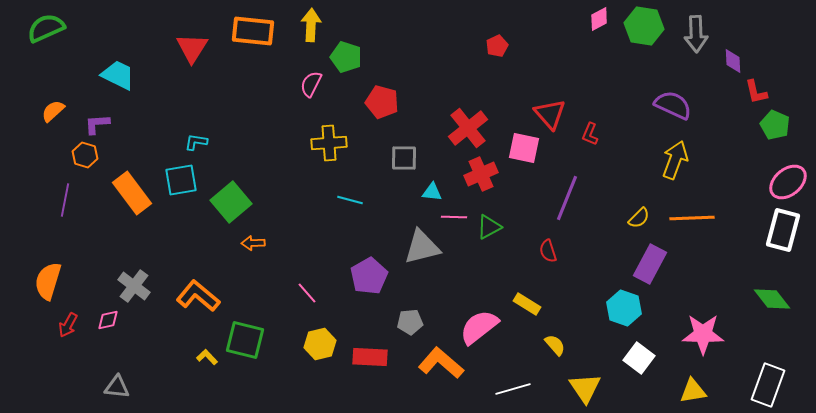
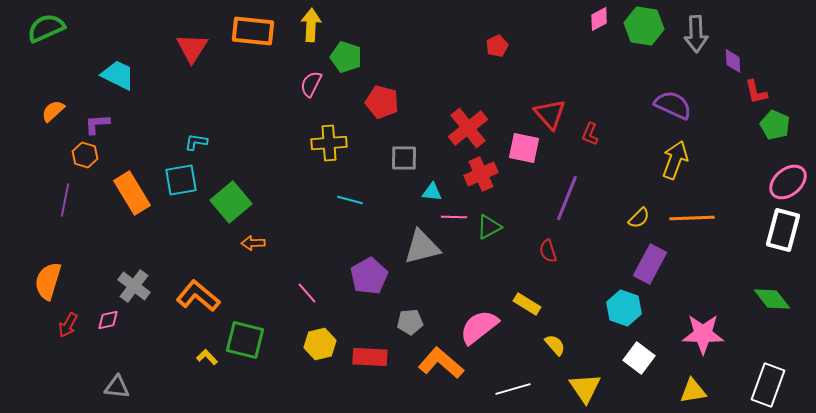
orange rectangle at (132, 193): rotated 6 degrees clockwise
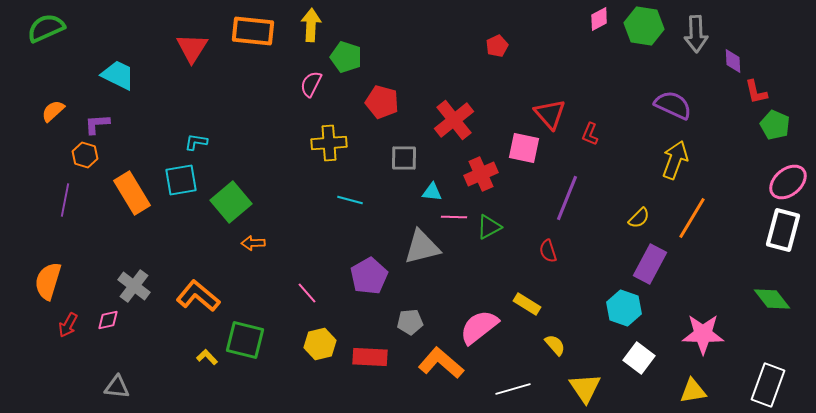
red cross at (468, 128): moved 14 px left, 8 px up
orange line at (692, 218): rotated 57 degrees counterclockwise
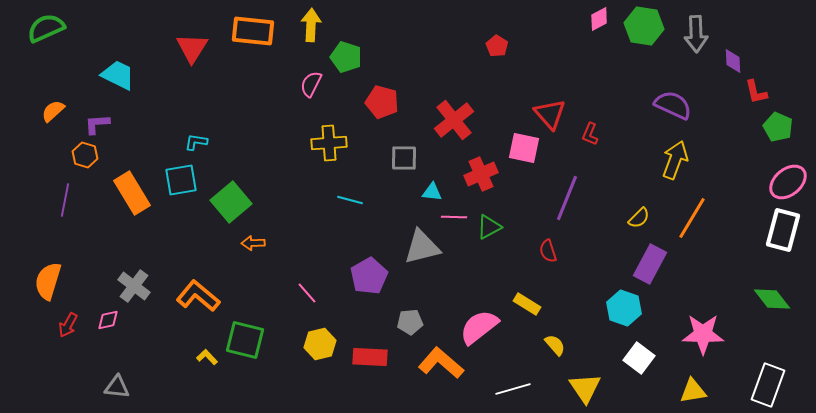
red pentagon at (497, 46): rotated 15 degrees counterclockwise
green pentagon at (775, 125): moved 3 px right, 2 px down
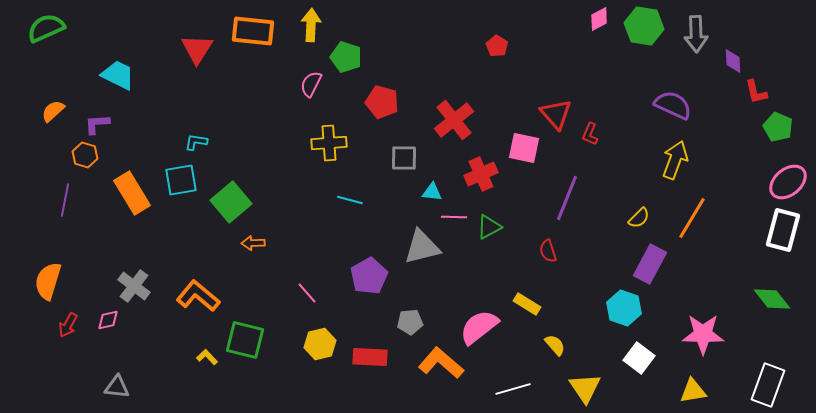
red triangle at (192, 48): moved 5 px right, 1 px down
red triangle at (550, 114): moved 6 px right
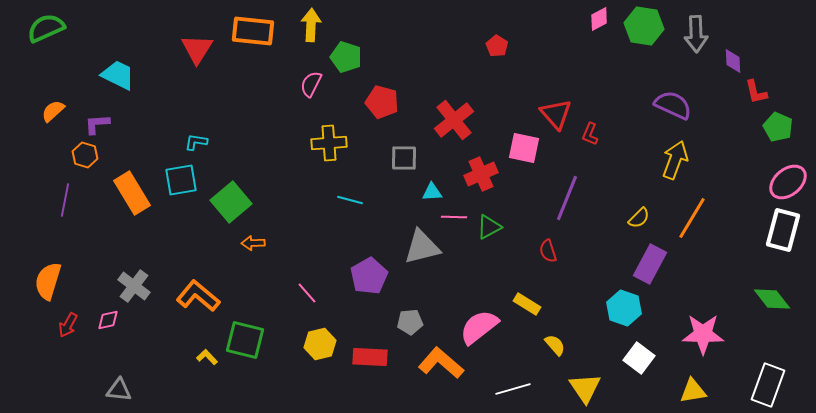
cyan triangle at (432, 192): rotated 10 degrees counterclockwise
gray triangle at (117, 387): moved 2 px right, 3 px down
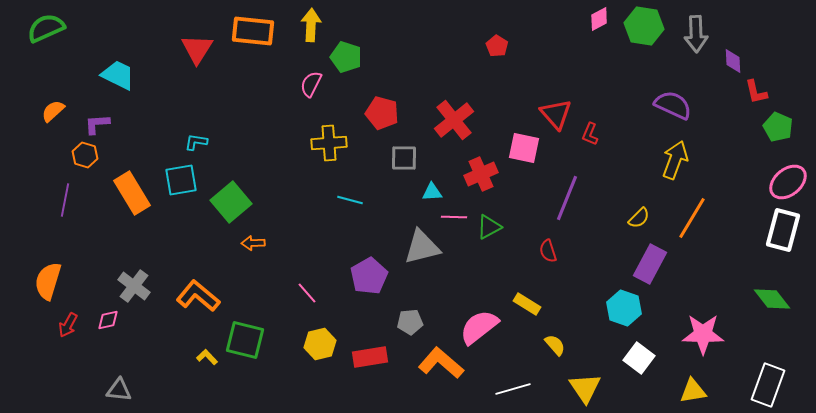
red pentagon at (382, 102): moved 11 px down
red rectangle at (370, 357): rotated 12 degrees counterclockwise
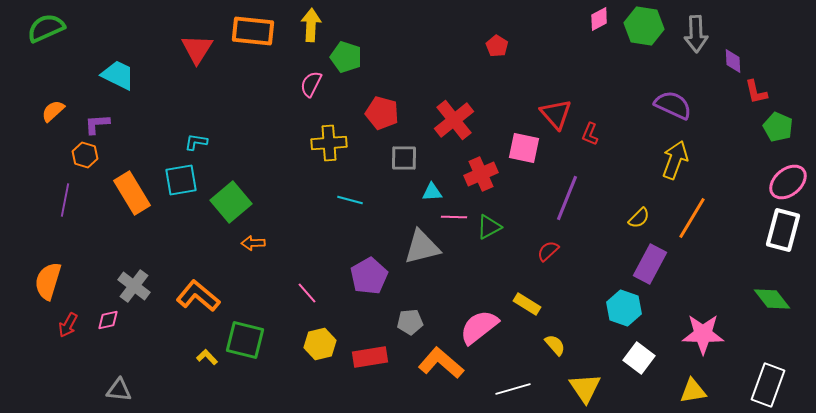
red semicircle at (548, 251): rotated 65 degrees clockwise
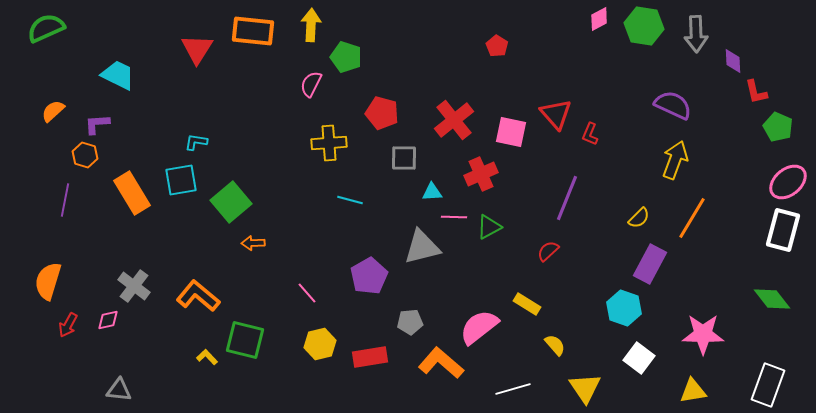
pink square at (524, 148): moved 13 px left, 16 px up
